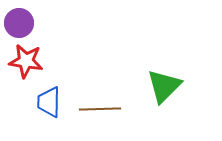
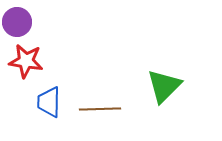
purple circle: moved 2 px left, 1 px up
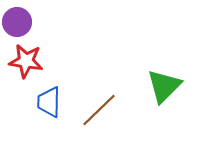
brown line: moved 1 px left, 1 px down; rotated 42 degrees counterclockwise
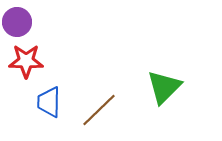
red star: rotated 8 degrees counterclockwise
green triangle: moved 1 px down
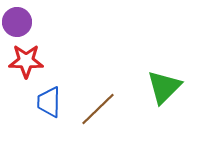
brown line: moved 1 px left, 1 px up
